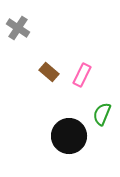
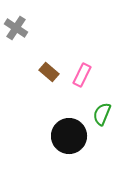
gray cross: moved 2 px left
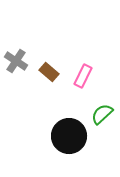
gray cross: moved 33 px down
pink rectangle: moved 1 px right, 1 px down
green semicircle: rotated 25 degrees clockwise
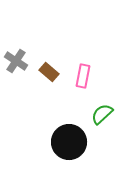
pink rectangle: rotated 15 degrees counterclockwise
black circle: moved 6 px down
